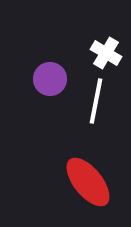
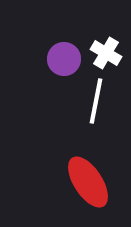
purple circle: moved 14 px right, 20 px up
red ellipse: rotated 6 degrees clockwise
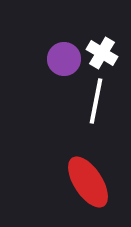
white cross: moved 4 px left
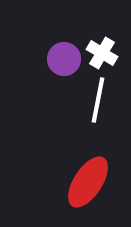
white line: moved 2 px right, 1 px up
red ellipse: rotated 66 degrees clockwise
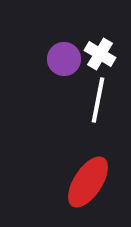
white cross: moved 2 px left, 1 px down
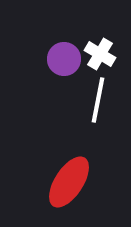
red ellipse: moved 19 px left
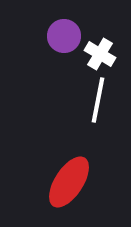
purple circle: moved 23 px up
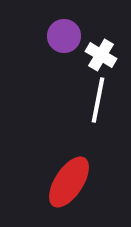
white cross: moved 1 px right, 1 px down
